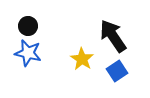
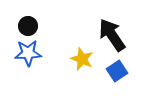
black arrow: moved 1 px left, 1 px up
blue star: rotated 16 degrees counterclockwise
yellow star: rotated 10 degrees counterclockwise
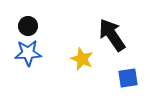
blue square: moved 11 px right, 7 px down; rotated 25 degrees clockwise
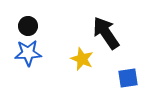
black arrow: moved 6 px left, 2 px up
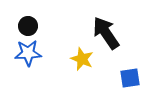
blue square: moved 2 px right
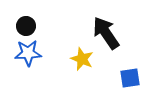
black circle: moved 2 px left
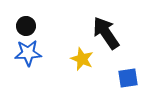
blue square: moved 2 px left
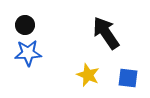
black circle: moved 1 px left, 1 px up
yellow star: moved 6 px right, 16 px down
blue square: rotated 15 degrees clockwise
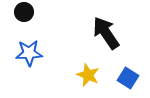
black circle: moved 1 px left, 13 px up
blue star: moved 1 px right
blue square: rotated 25 degrees clockwise
